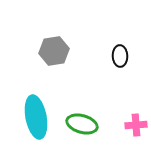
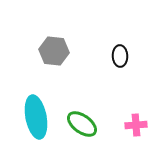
gray hexagon: rotated 16 degrees clockwise
green ellipse: rotated 20 degrees clockwise
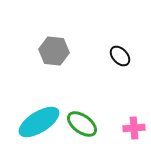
black ellipse: rotated 40 degrees counterclockwise
cyan ellipse: moved 3 px right, 5 px down; rotated 69 degrees clockwise
pink cross: moved 2 px left, 3 px down
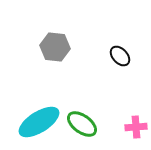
gray hexagon: moved 1 px right, 4 px up
pink cross: moved 2 px right, 1 px up
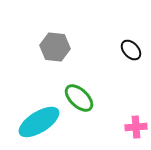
black ellipse: moved 11 px right, 6 px up
green ellipse: moved 3 px left, 26 px up; rotated 8 degrees clockwise
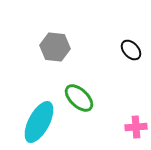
cyan ellipse: rotated 30 degrees counterclockwise
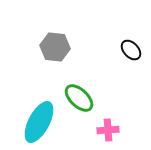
pink cross: moved 28 px left, 3 px down
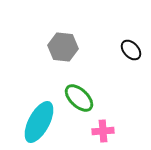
gray hexagon: moved 8 px right
pink cross: moved 5 px left, 1 px down
